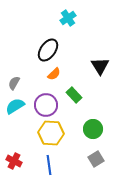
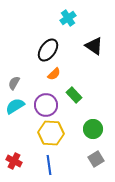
black triangle: moved 6 px left, 20 px up; rotated 24 degrees counterclockwise
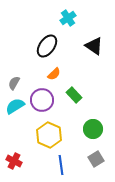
black ellipse: moved 1 px left, 4 px up
purple circle: moved 4 px left, 5 px up
yellow hexagon: moved 2 px left, 2 px down; rotated 20 degrees clockwise
blue line: moved 12 px right
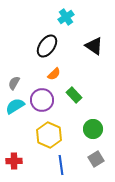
cyan cross: moved 2 px left, 1 px up
red cross: rotated 28 degrees counterclockwise
